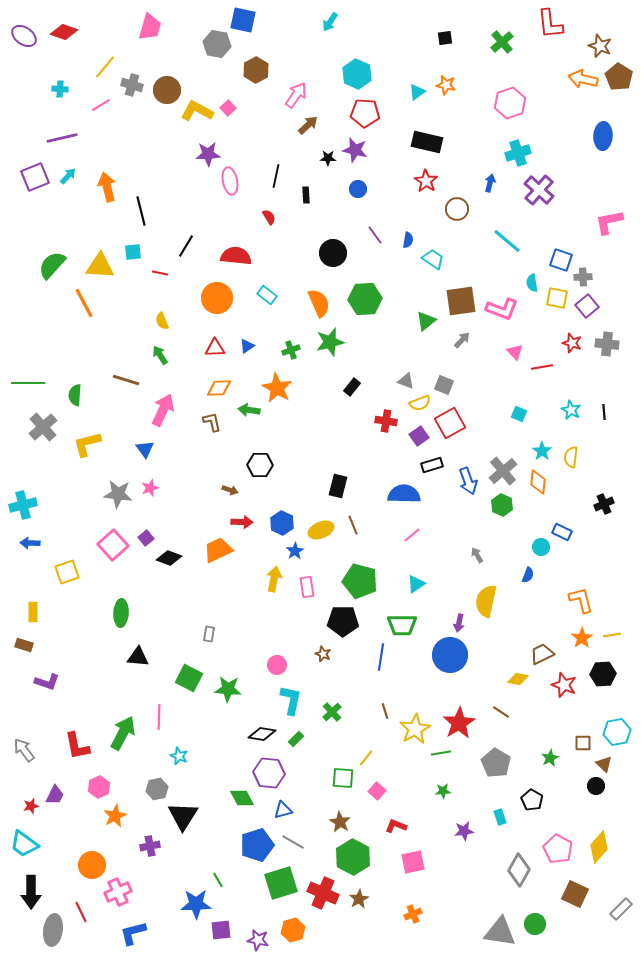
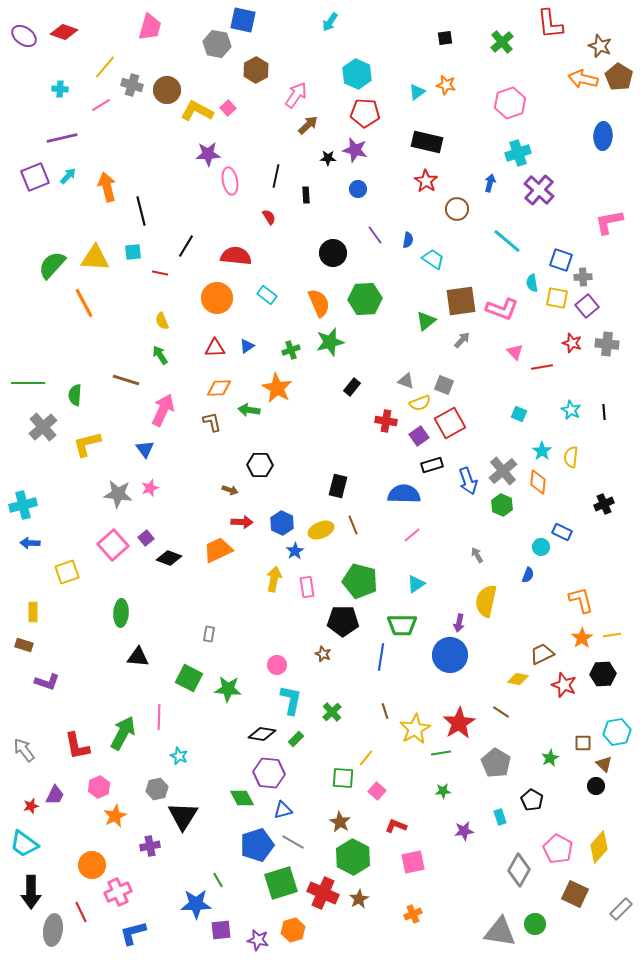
yellow triangle at (100, 266): moved 5 px left, 8 px up
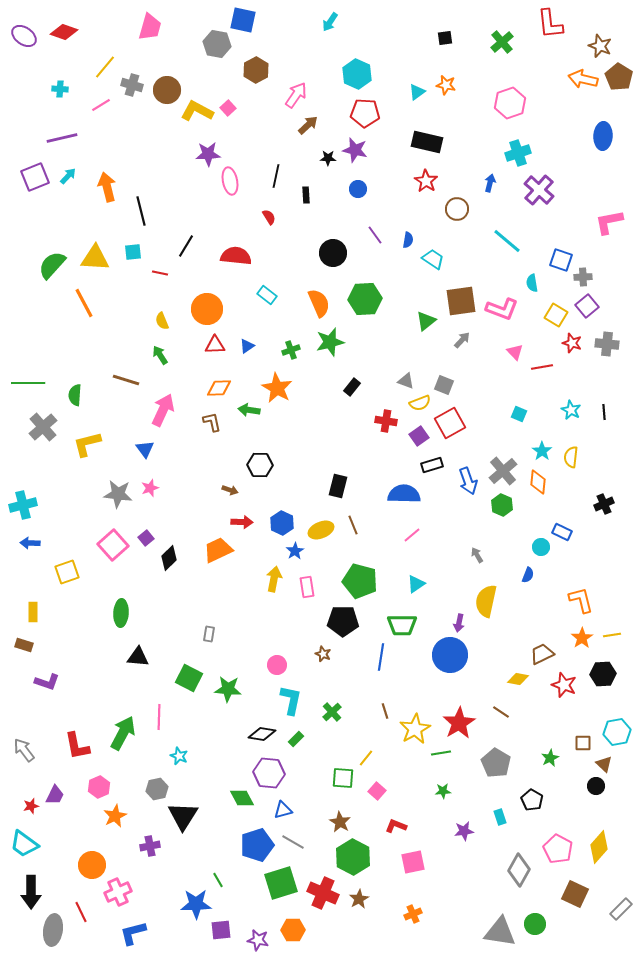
orange circle at (217, 298): moved 10 px left, 11 px down
yellow square at (557, 298): moved 1 px left, 17 px down; rotated 20 degrees clockwise
red triangle at (215, 348): moved 3 px up
black diamond at (169, 558): rotated 65 degrees counterclockwise
orange hexagon at (293, 930): rotated 15 degrees clockwise
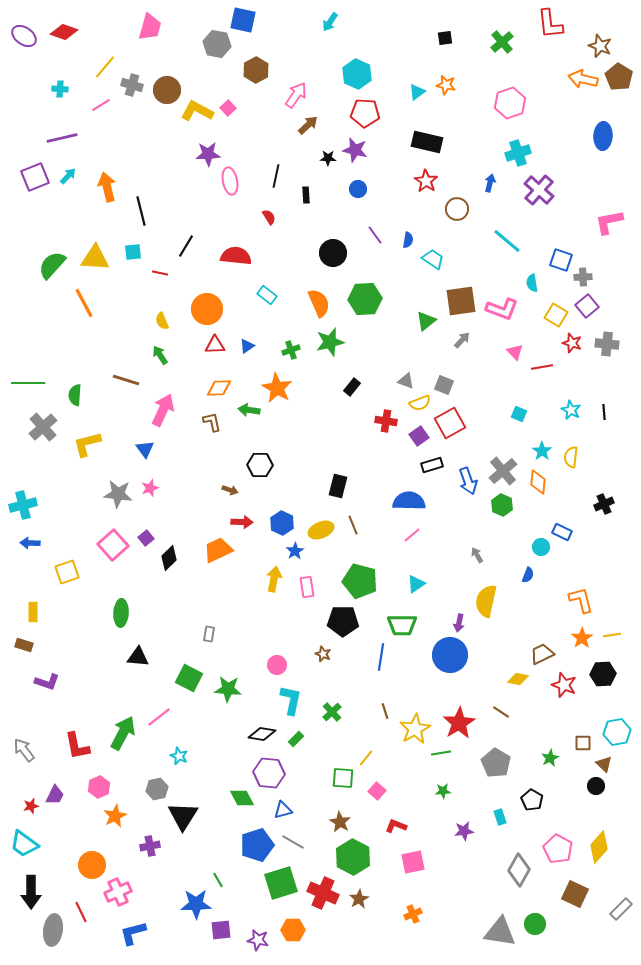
blue semicircle at (404, 494): moved 5 px right, 7 px down
pink line at (159, 717): rotated 50 degrees clockwise
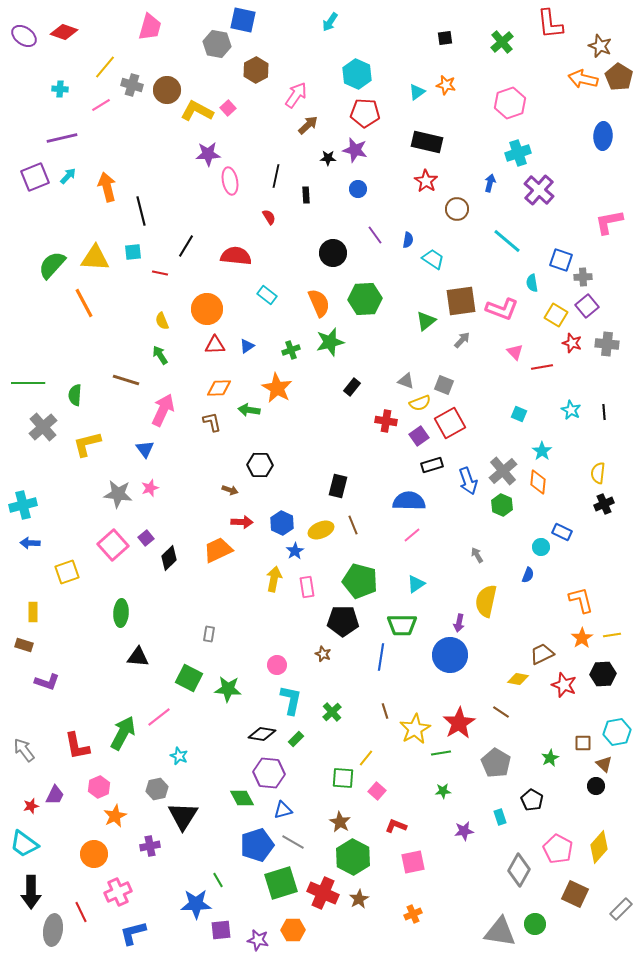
yellow semicircle at (571, 457): moved 27 px right, 16 px down
orange circle at (92, 865): moved 2 px right, 11 px up
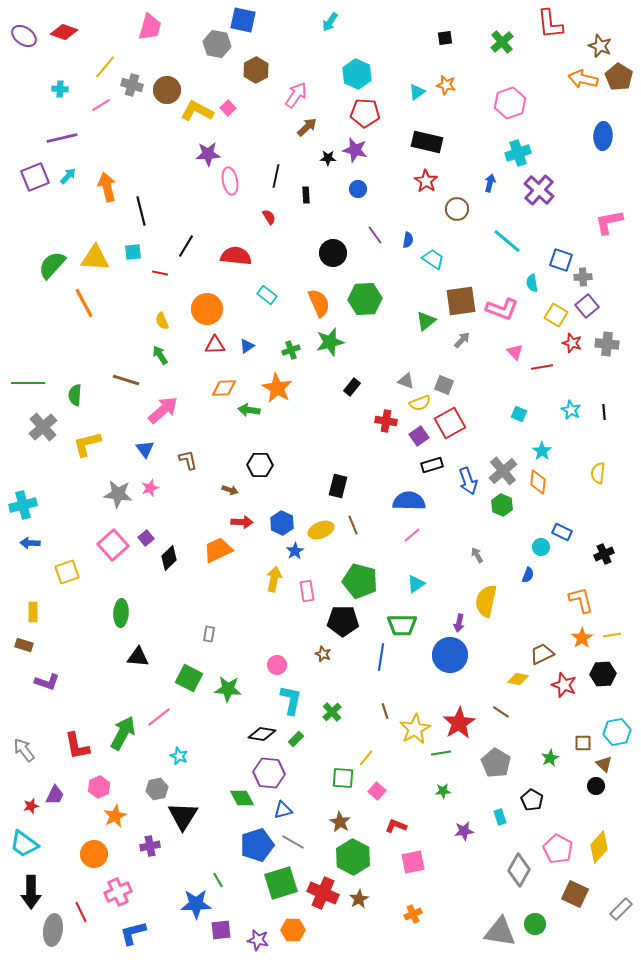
brown arrow at (308, 125): moved 1 px left, 2 px down
orange diamond at (219, 388): moved 5 px right
pink arrow at (163, 410): rotated 24 degrees clockwise
brown L-shape at (212, 422): moved 24 px left, 38 px down
black cross at (604, 504): moved 50 px down
pink rectangle at (307, 587): moved 4 px down
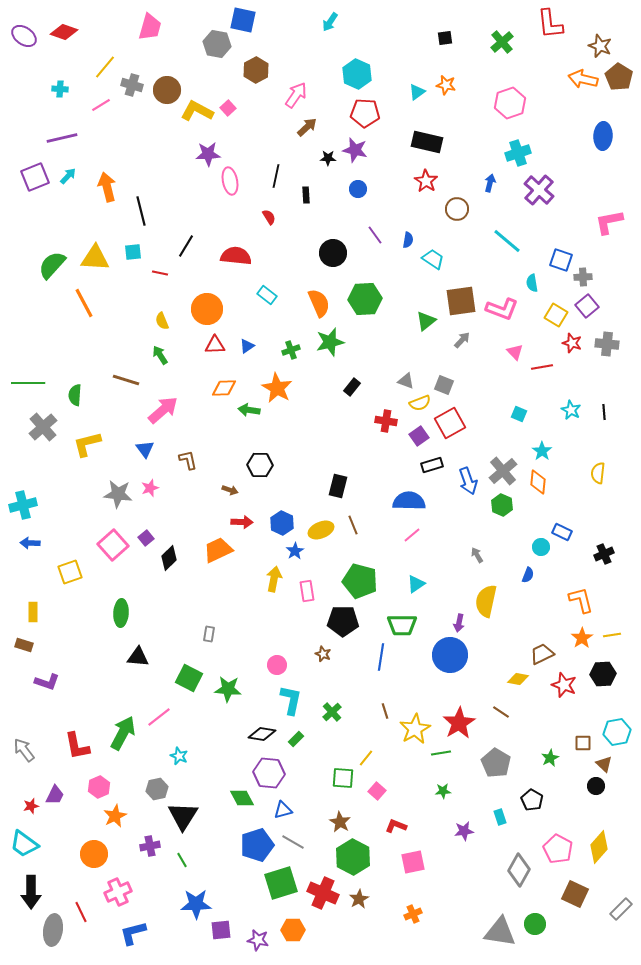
yellow square at (67, 572): moved 3 px right
green line at (218, 880): moved 36 px left, 20 px up
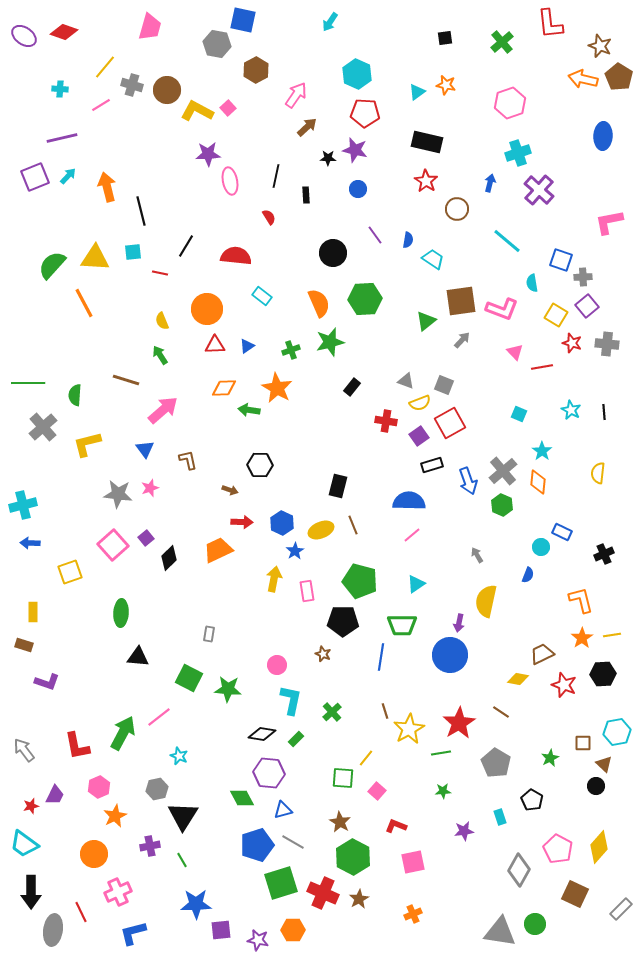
cyan rectangle at (267, 295): moved 5 px left, 1 px down
yellow star at (415, 729): moved 6 px left
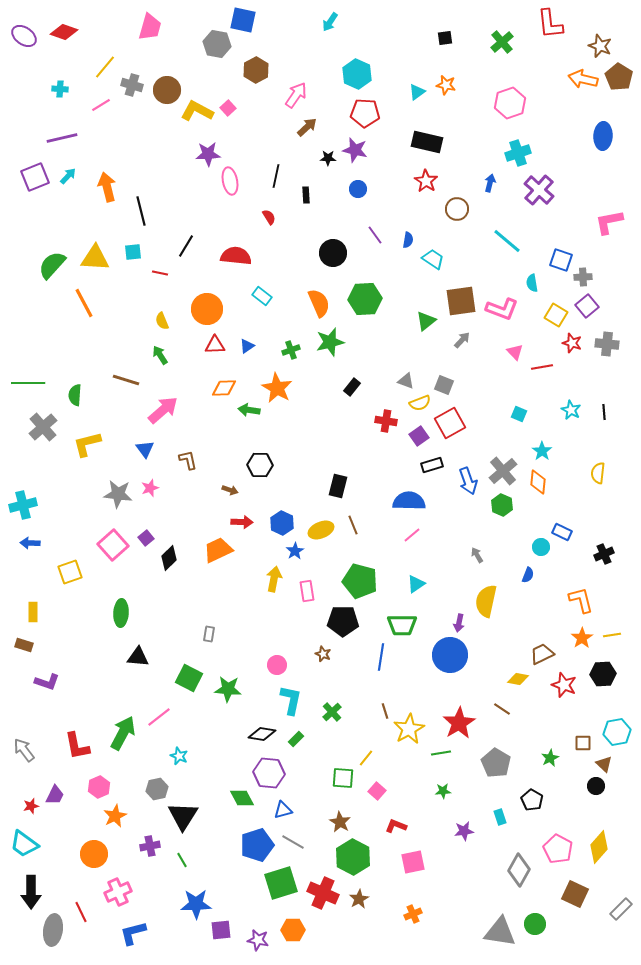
brown line at (501, 712): moved 1 px right, 3 px up
